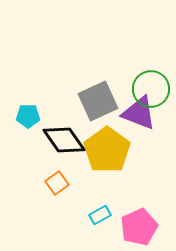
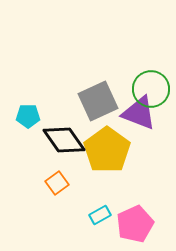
pink pentagon: moved 4 px left, 3 px up
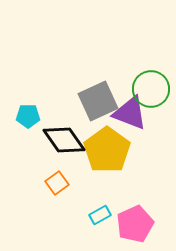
purple triangle: moved 9 px left
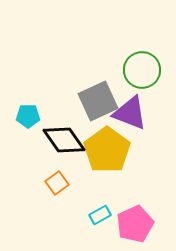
green circle: moved 9 px left, 19 px up
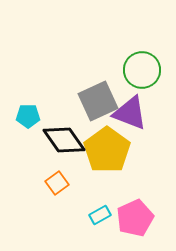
pink pentagon: moved 6 px up
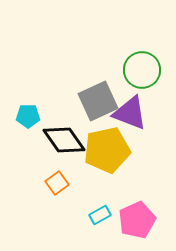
yellow pentagon: rotated 24 degrees clockwise
pink pentagon: moved 2 px right, 2 px down
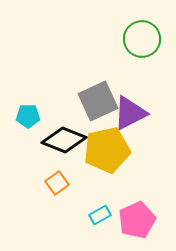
green circle: moved 31 px up
purple triangle: rotated 48 degrees counterclockwise
black diamond: rotated 33 degrees counterclockwise
